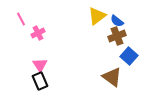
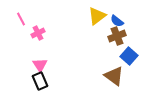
brown triangle: moved 2 px right, 1 px up
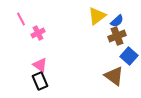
blue semicircle: rotated 80 degrees counterclockwise
pink triangle: rotated 21 degrees counterclockwise
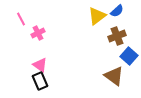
blue semicircle: moved 10 px up
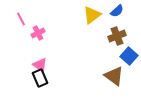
yellow triangle: moved 5 px left, 1 px up
black rectangle: moved 3 px up
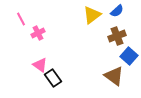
black rectangle: moved 13 px right; rotated 12 degrees counterclockwise
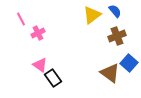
blue semicircle: moved 2 px left; rotated 88 degrees counterclockwise
blue square: moved 7 px down
brown triangle: moved 4 px left, 3 px up
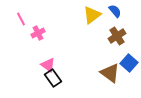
brown cross: rotated 12 degrees counterclockwise
pink triangle: moved 8 px right
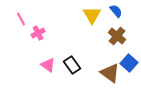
blue semicircle: moved 1 px right
yellow triangle: rotated 24 degrees counterclockwise
brown cross: rotated 18 degrees counterclockwise
black rectangle: moved 19 px right, 13 px up
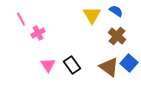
blue semicircle: rotated 16 degrees counterclockwise
pink triangle: rotated 21 degrees clockwise
brown triangle: moved 1 px left, 6 px up
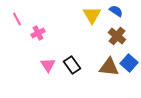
pink line: moved 4 px left
brown triangle: rotated 30 degrees counterclockwise
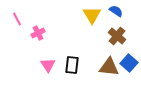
black rectangle: rotated 42 degrees clockwise
